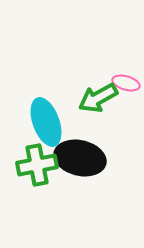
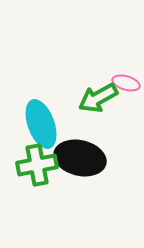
cyan ellipse: moved 5 px left, 2 px down
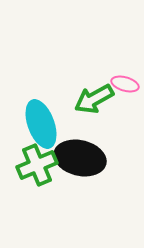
pink ellipse: moved 1 px left, 1 px down
green arrow: moved 4 px left, 1 px down
green cross: rotated 12 degrees counterclockwise
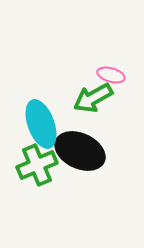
pink ellipse: moved 14 px left, 9 px up
green arrow: moved 1 px left, 1 px up
black ellipse: moved 7 px up; rotated 12 degrees clockwise
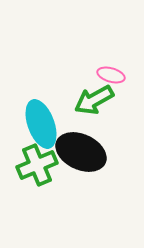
green arrow: moved 1 px right, 2 px down
black ellipse: moved 1 px right, 1 px down
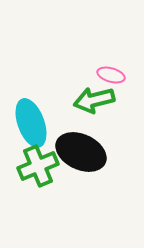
green arrow: rotated 15 degrees clockwise
cyan ellipse: moved 10 px left, 1 px up
green cross: moved 1 px right, 1 px down
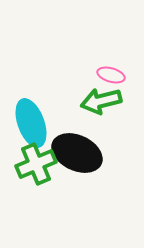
green arrow: moved 7 px right, 1 px down
black ellipse: moved 4 px left, 1 px down
green cross: moved 2 px left, 2 px up
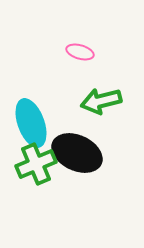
pink ellipse: moved 31 px left, 23 px up
